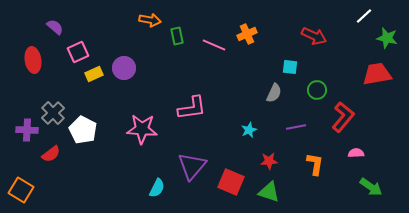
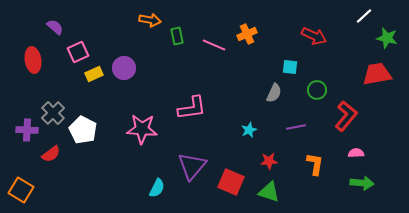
red L-shape: moved 3 px right, 1 px up
green arrow: moved 9 px left, 4 px up; rotated 30 degrees counterclockwise
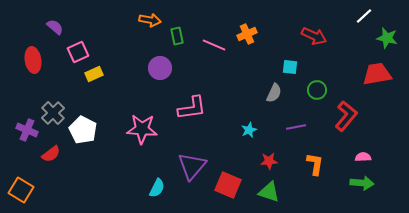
purple circle: moved 36 px right
purple cross: rotated 20 degrees clockwise
pink semicircle: moved 7 px right, 4 px down
red square: moved 3 px left, 3 px down
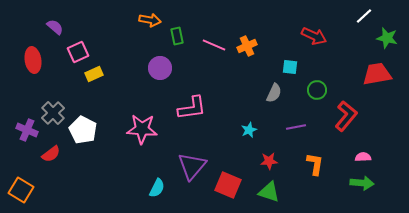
orange cross: moved 12 px down
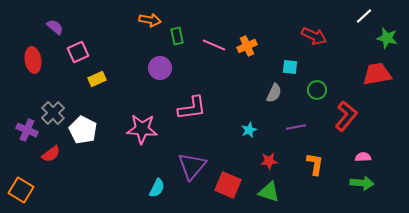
yellow rectangle: moved 3 px right, 5 px down
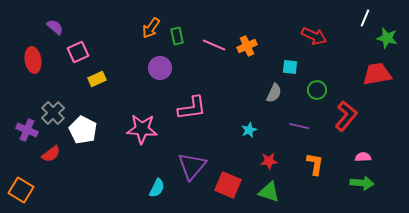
white line: moved 1 px right, 2 px down; rotated 24 degrees counterclockwise
orange arrow: moved 1 px right, 8 px down; rotated 115 degrees clockwise
purple line: moved 3 px right, 1 px up; rotated 24 degrees clockwise
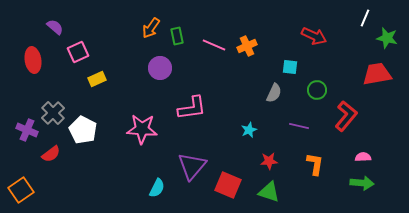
orange square: rotated 25 degrees clockwise
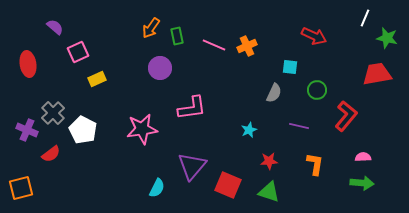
red ellipse: moved 5 px left, 4 px down
pink star: rotated 12 degrees counterclockwise
orange square: moved 2 px up; rotated 20 degrees clockwise
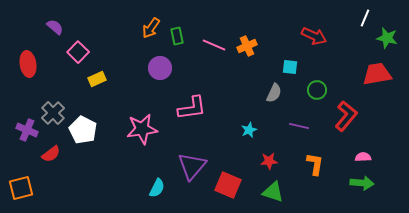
pink square: rotated 20 degrees counterclockwise
green triangle: moved 4 px right
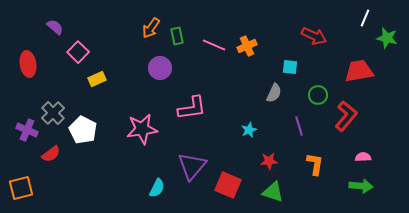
red trapezoid: moved 18 px left, 3 px up
green circle: moved 1 px right, 5 px down
purple line: rotated 60 degrees clockwise
green arrow: moved 1 px left, 3 px down
